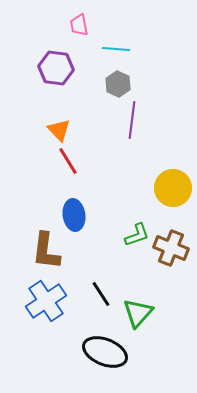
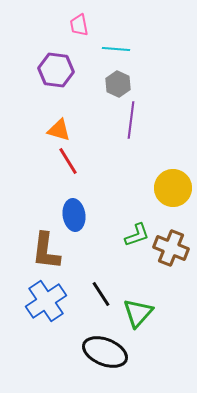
purple hexagon: moved 2 px down
purple line: moved 1 px left
orange triangle: rotated 30 degrees counterclockwise
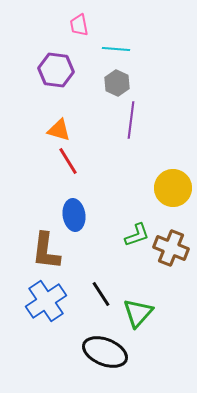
gray hexagon: moved 1 px left, 1 px up
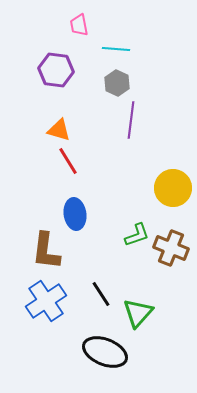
blue ellipse: moved 1 px right, 1 px up
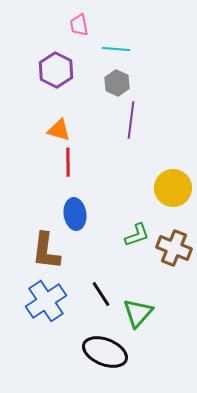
purple hexagon: rotated 20 degrees clockwise
red line: moved 1 px down; rotated 32 degrees clockwise
brown cross: moved 3 px right
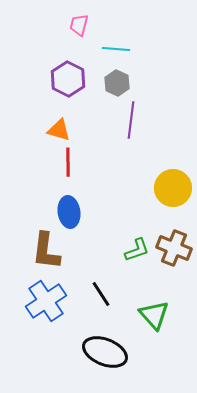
pink trapezoid: rotated 25 degrees clockwise
purple hexagon: moved 12 px right, 9 px down
blue ellipse: moved 6 px left, 2 px up
green L-shape: moved 15 px down
green triangle: moved 16 px right, 2 px down; rotated 24 degrees counterclockwise
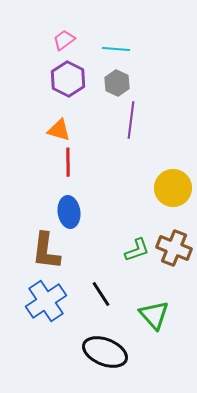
pink trapezoid: moved 15 px left, 15 px down; rotated 40 degrees clockwise
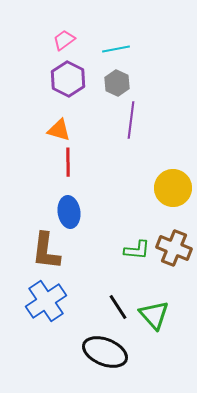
cyan line: rotated 16 degrees counterclockwise
green L-shape: rotated 24 degrees clockwise
black line: moved 17 px right, 13 px down
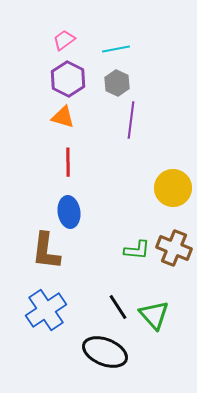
orange triangle: moved 4 px right, 13 px up
blue cross: moved 9 px down
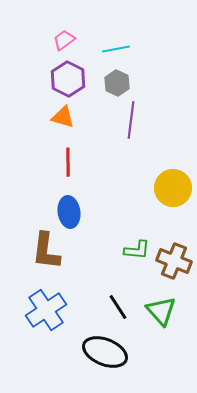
brown cross: moved 13 px down
green triangle: moved 7 px right, 4 px up
